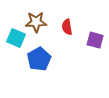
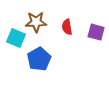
purple square: moved 1 px right, 8 px up
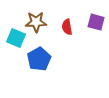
purple square: moved 10 px up
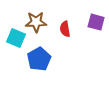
red semicircle: moved 2 px left, 2 px down
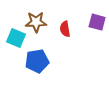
purple square: moved 1 px right
blue pentagon: moved 2 px left, 2 px down; rotated 20 degrees clockwise
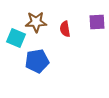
purple square: rotated 18 degrees counterclockwise
